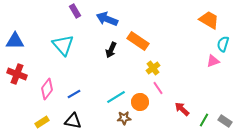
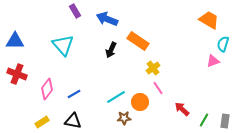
gray rectangle: rotated 64 degrees clockwise
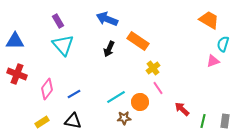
purple rectangle: moved 17 px left, 10 px down
black arrow: moved 2 px left, 1 px up
green line: moved 1 px left, 1 px down; rotated 16 degrees counterclockwise
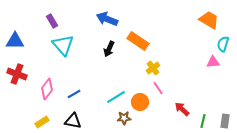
purple rectangle: moved 6 px left
pink triangle: moved 1 px down; rotated 16 degrees clockwise
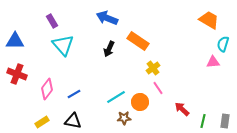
blue arrow: moved 1 px up
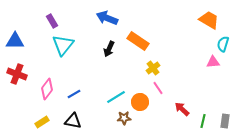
cyan triangle: rotated 20 degrees clockwise
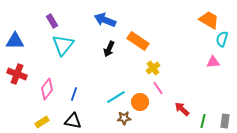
blue arrow: moved 2 px left, 2 px down
cyan semicircle: moved 1 px left, 5 px up
blue line: rotated 40 degrees counterclockwise
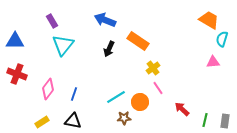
pink diamond: moved 1 px right
green line: moved 2 px right, 1 px up
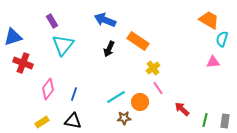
blue triangle: moved 2 px left, 4 px up; rotated 18 degrees counterclockwise
red cross: moved 6 px right, 11 px up
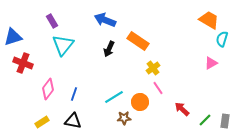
pink triangle: moved 2 px left, 1 px down; rotated 24 degrees counterclockwise
cyan line: moved 2 px left
green line: rotated 32 degrees clockwise
